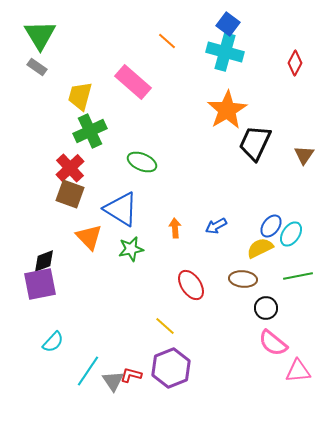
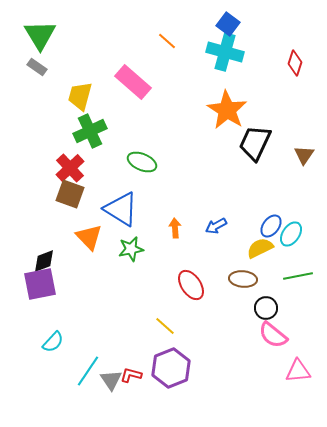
red diamond: rotated 10 degrees counterclockwise
orange star: rotated 9 degrees counterclockwise
pink semicircle: moved 8 px up
gray triangle: moved 2 px left, 1 px up
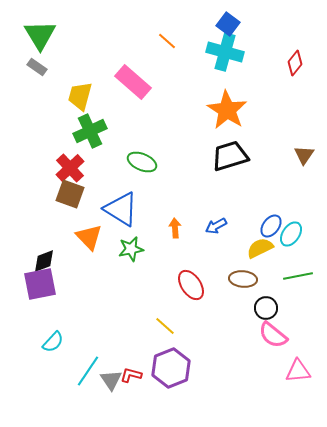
red diamond: rotated 20 degrees clockwise
black trapezoid: moved 25 px left, 13 px down; rotated 48 degrees clockwise
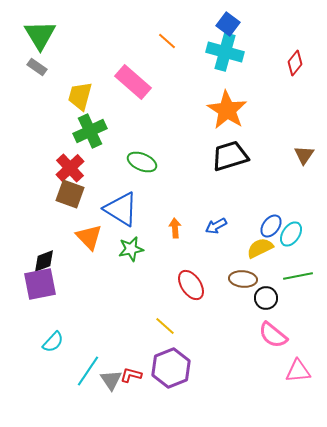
black circle: moved 10 px up
